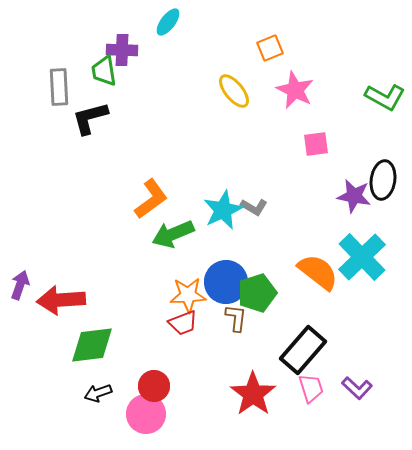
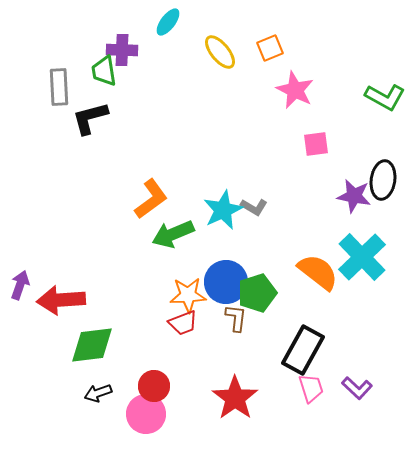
yellow ellipse: moved 14 px left, 39 px up
black rectangle: rotated 12 degrees counterclockwise
red star: moved 18 px left, 4 px down
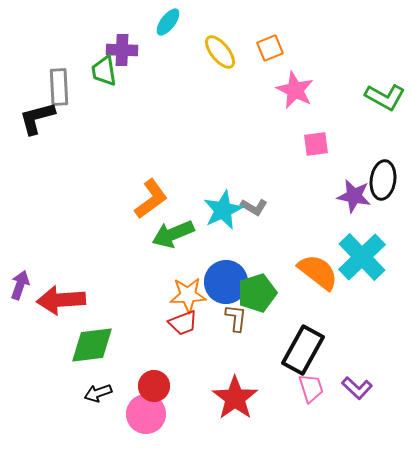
black L-shape: moved 53 px left
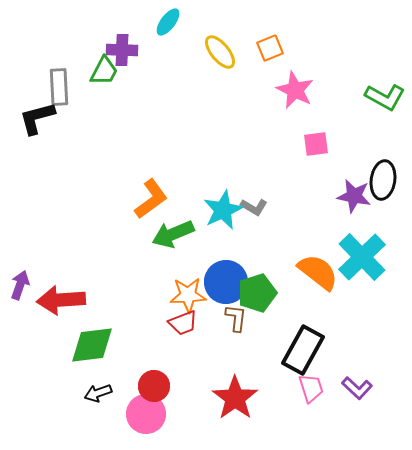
green trapezoid: rotated 144 degrees counterclockwise
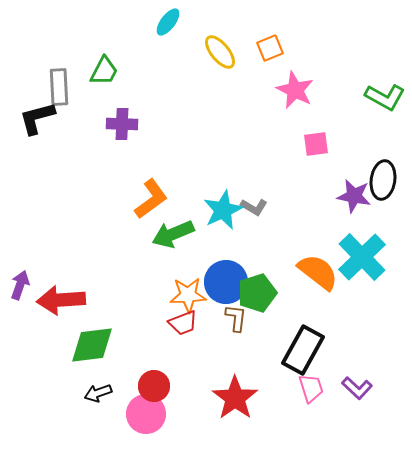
purple cross: moved 74 px down
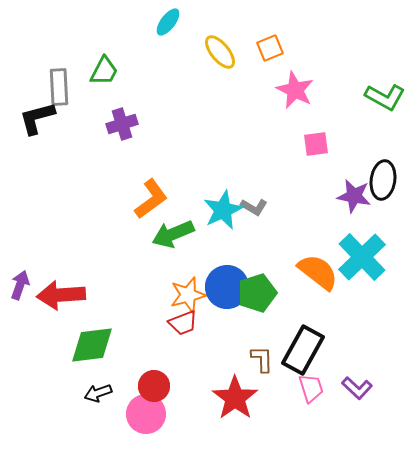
purple cross: rotated 20 degrees counterclockwise
blue circle: moved 1 px right, 5 px down
orange star: rotated 12 degrees counterclockwise
red arrow: moved 5 px up
brown L-shape: moved 26 px right, 41 px down; rotated 8 degrees counterclockwise
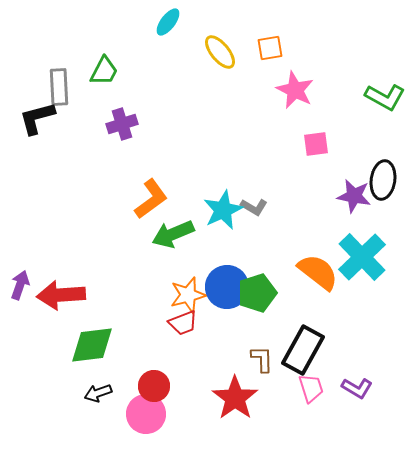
orange square: rotated 12 degrees clockwise
purple L-shape: rotated 12 degrees counterclockwise
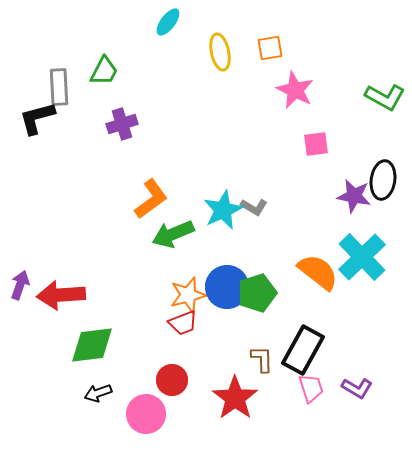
yellow ellipse: rotated 27 degrees clockwise
red circle: moved 18 px right, 6 px up
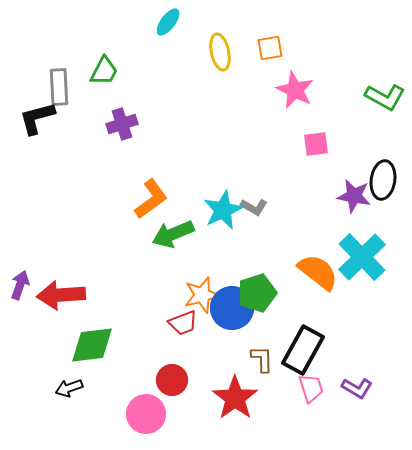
blue circle: moved 5 px right, 21 px down
orange star: moved 14 px right
black arrow: moved 29 px left, 5 px up
